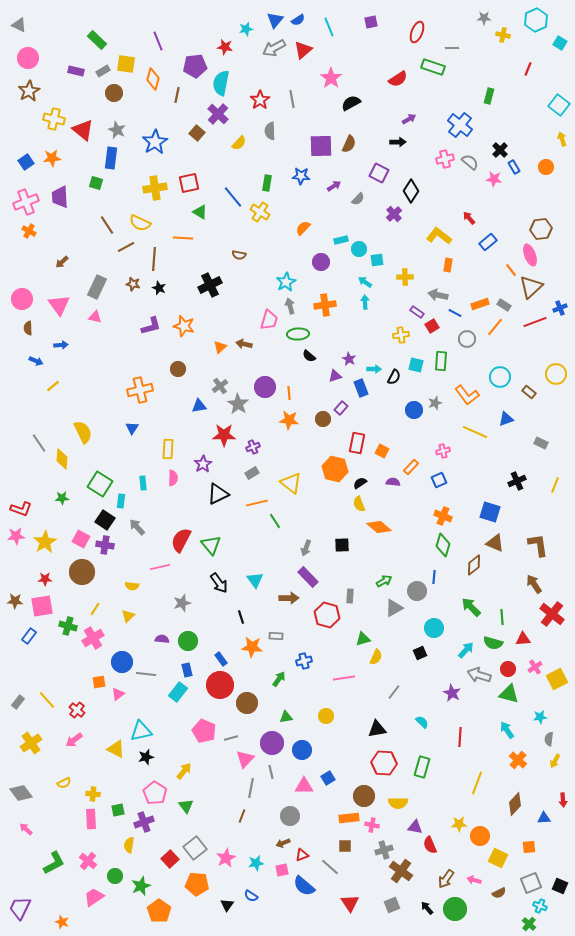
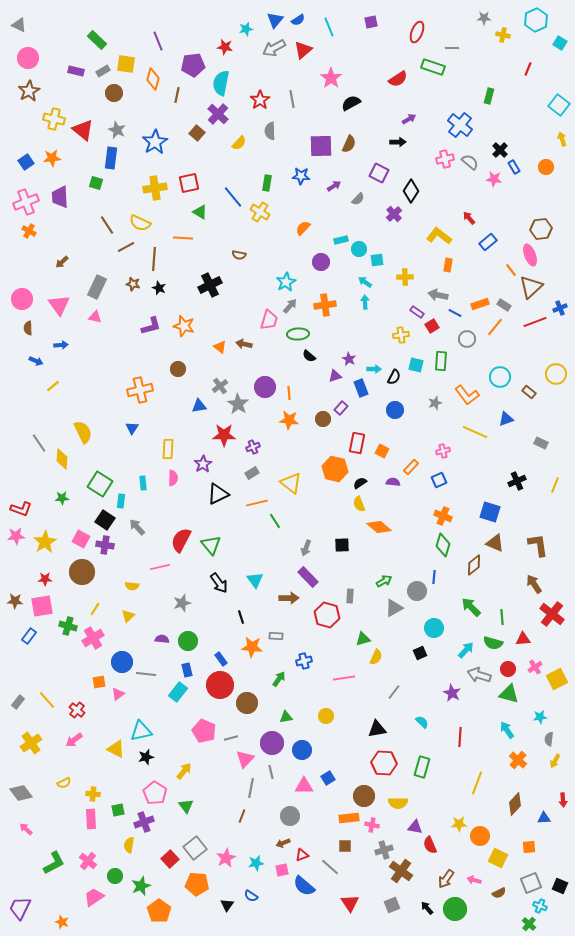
purple pentagon at (195, 66): moved 2 px left, 1 px up
gray arrow at (290, 306): rotated 56 degrees clockwise
orange triangle at (220, 347): rotated 40 degrees counterclockwise
blue circle at (414, 410): moved 19 px left
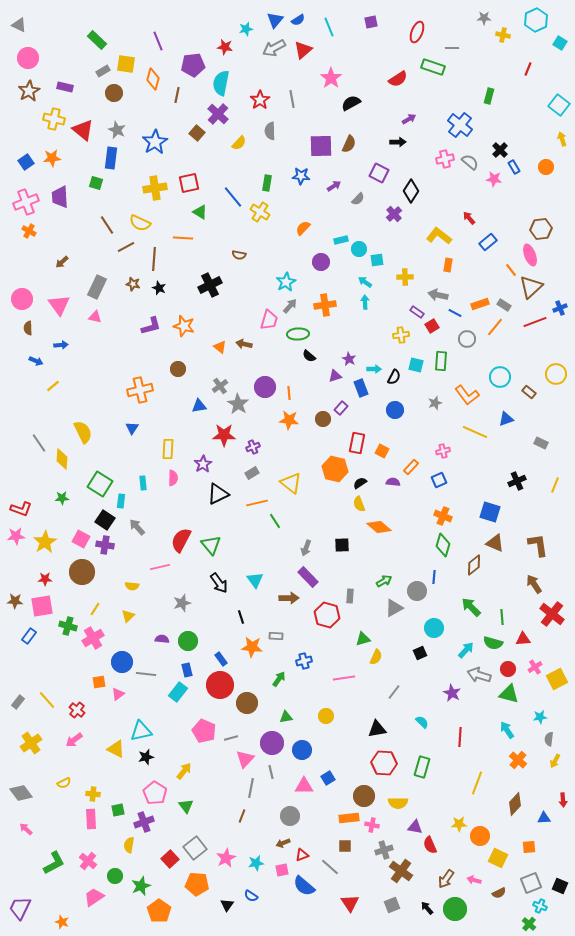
purple rectangle at (76, 71): moved 11 px left, 16 px down
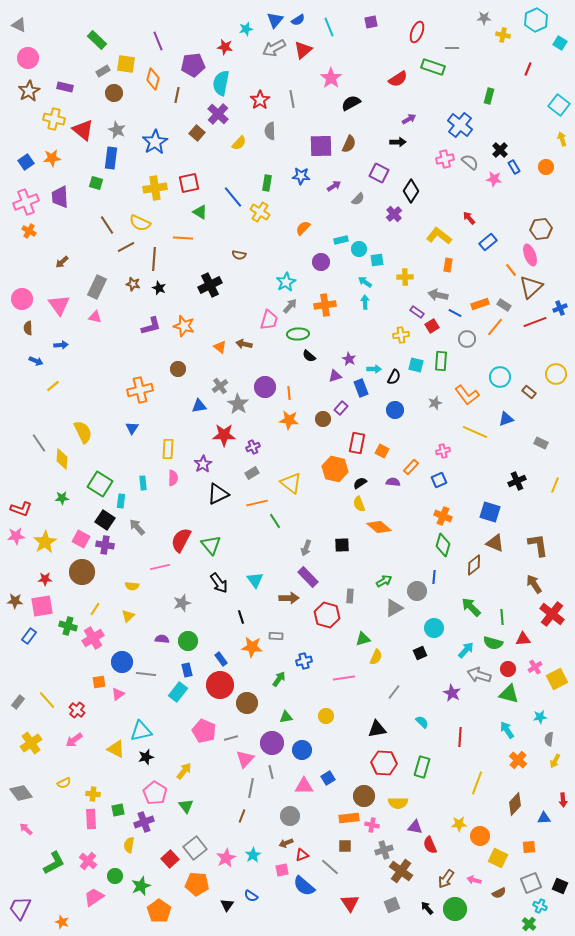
brown arrow at (283, 843): moved 3 px right
cyan star at (256, 863): moved 3 px left, 8 px up; rotated 21 degrees counterclockwise
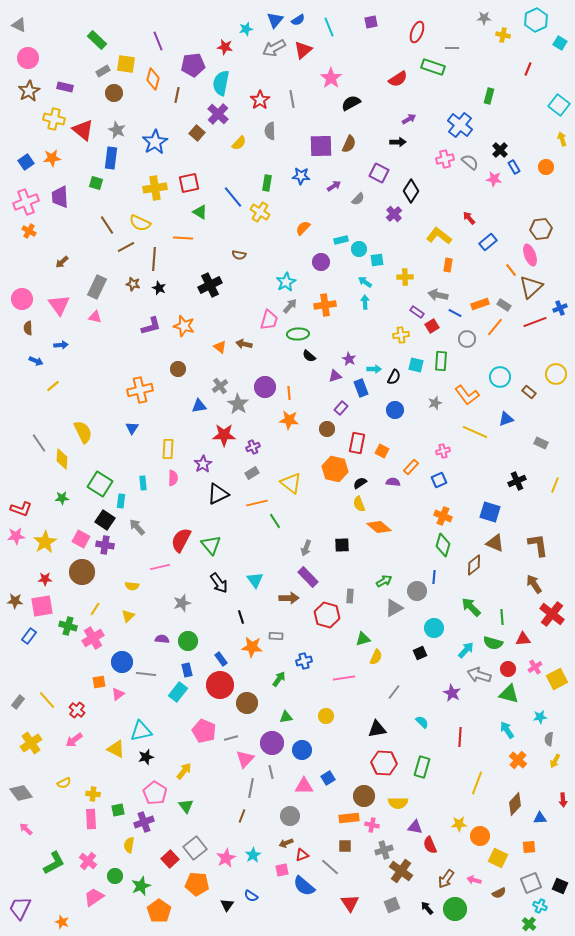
brown circle at (323, 419): moved 4 px right, 10 px down
blue triangle at (544, 818): moved 4 px left
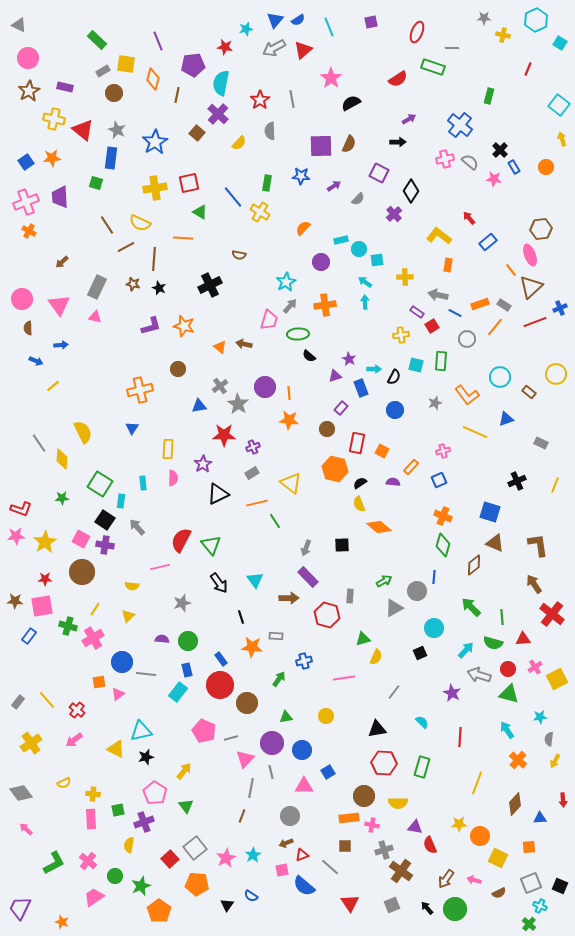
blue square at (328, 778): moved 6 px up
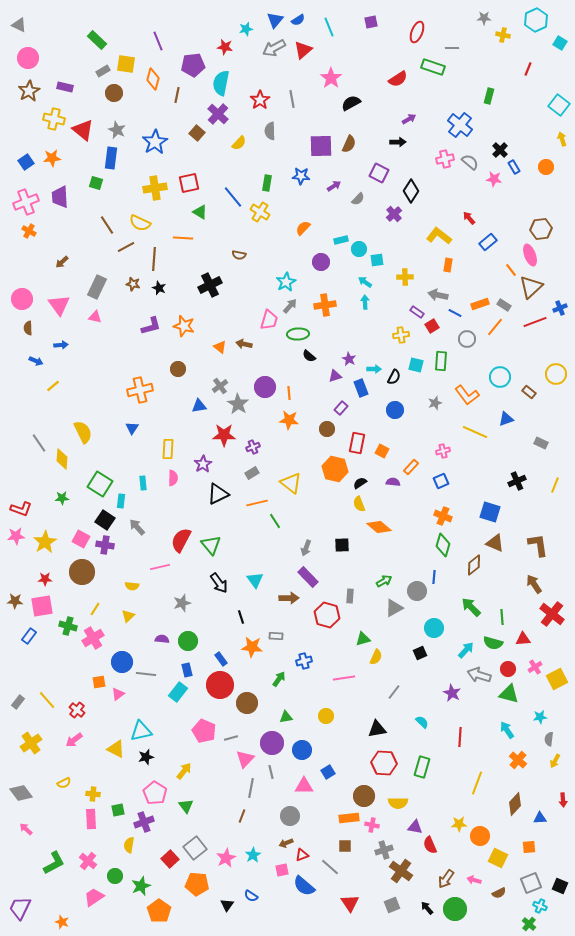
blue square at (439, 480): moved 2 px right, 1 px down
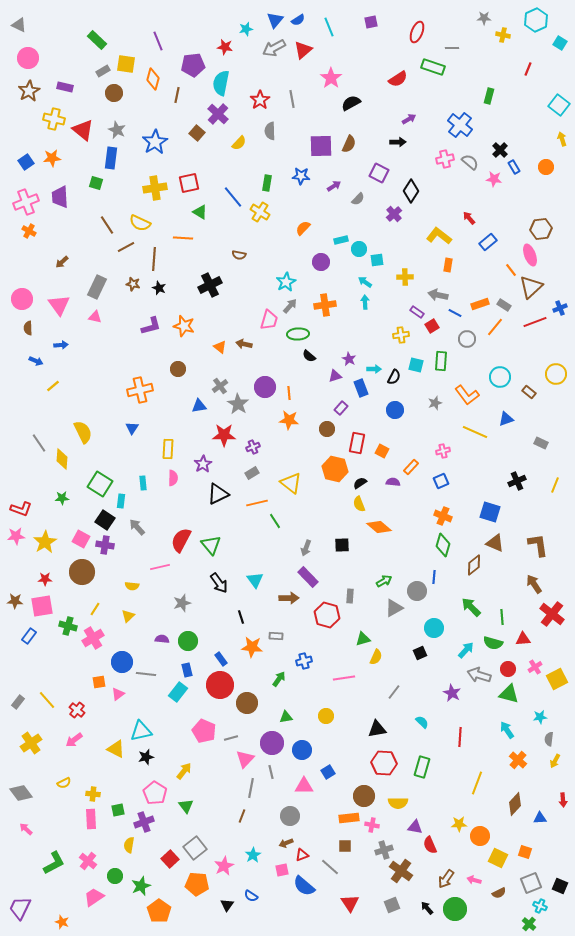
orange square at (529, 847): moved 4 px left, 5 px down; rotated 24 degrees clockwise
pink star at (226, 858): moved 2 px left, 8 px down
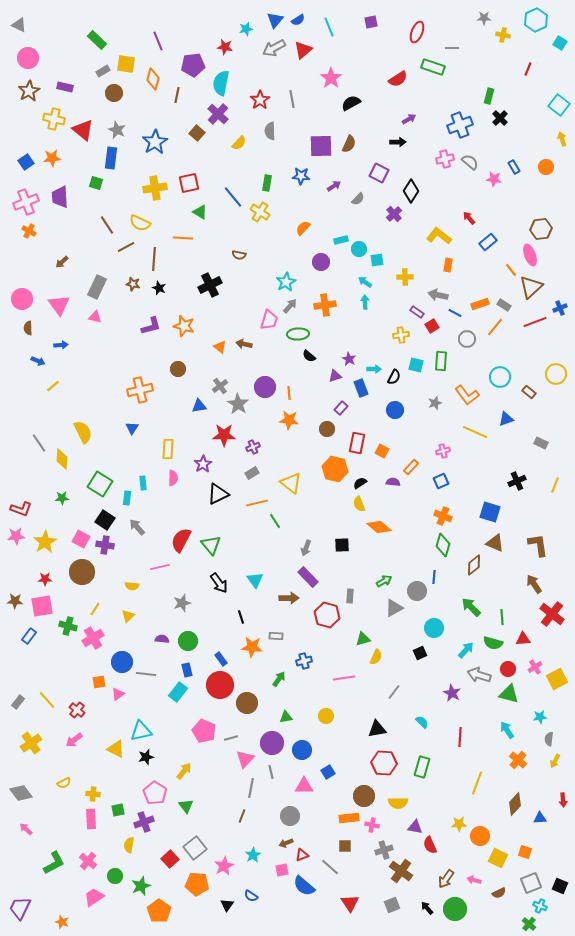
blue cross at (460, 125): rotated 30 degrees clockwise
black cross at (500, 150): moved 32 px up
blue arrow at (36, 361): moved 2 px right
cyan rectangle at (121, 501): moved 6 px right, 3 px up
